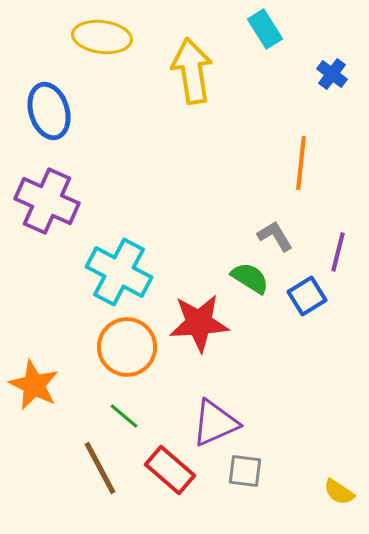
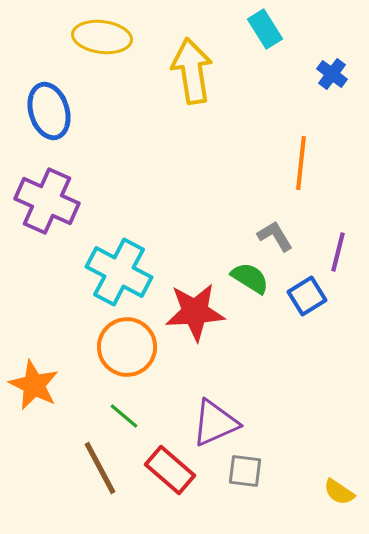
red star: moved 4 px left, 11 px up
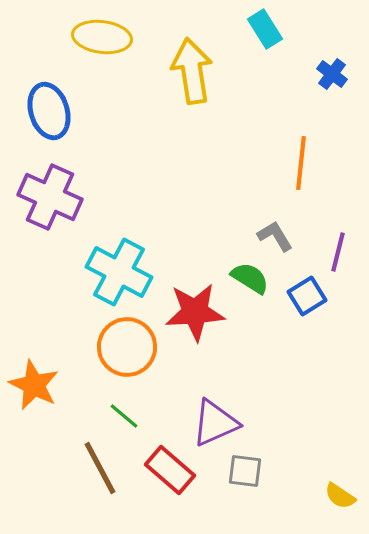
purple cross: moved 3 px right, 4 px up
yellow semicircle: moved 1 px right, 4 px down
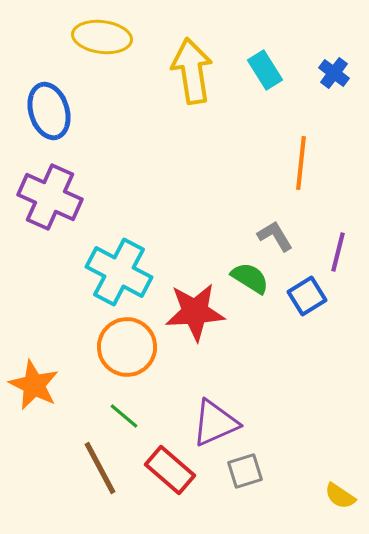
cyan rectangle: moved 41 px down
blue cross: moved 2 px right, 1 px up
gray square: rotated 24 degrees counterclockwise
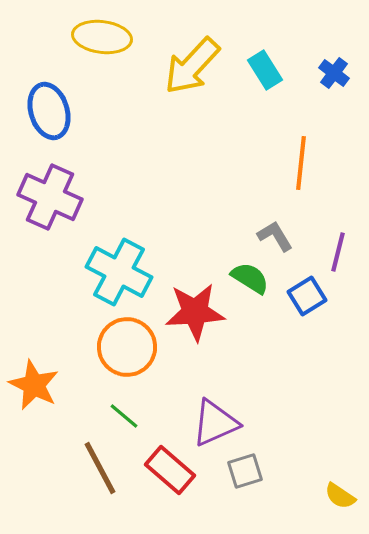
yellow arrow: moved 5 px up; rotated 128 degrees counterclockwise
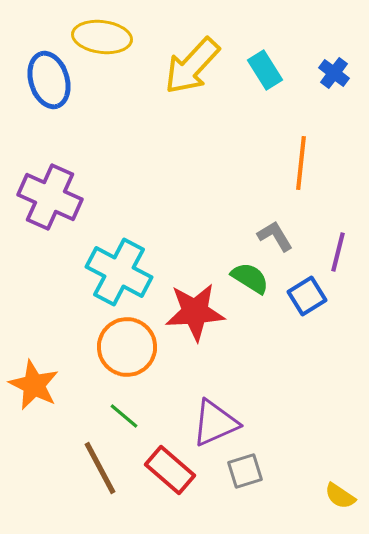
blue ellipse: moved 31 px up
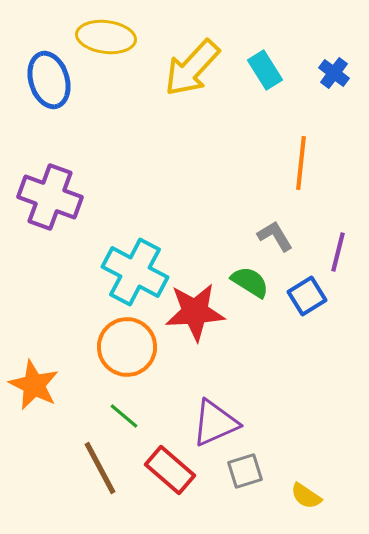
yellow ellipse: moved 4 px right
yellow arrow: moved 2 px down
purple cross: rotated 4 degrees counterclockwise
cyan cross: moved 16 px right
green semicircle: moved 4 px down
yellow semicircle: moved 34 px left
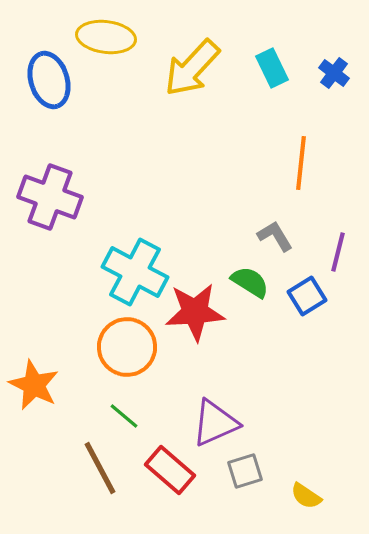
cyan rectangle: moved 7 px right, 2 px up; rotated 6 degrees clockwise
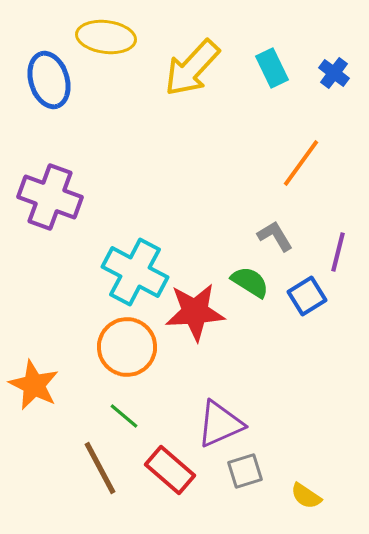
orange line: rotated 30 degrees clockwise
purple triangle: moved 5 px right, 1 px down
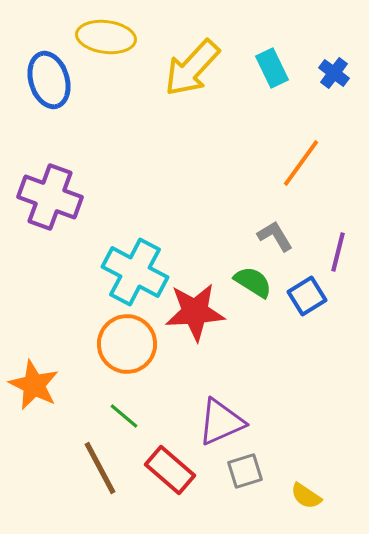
green semicircle: moved 3 px right
orange circle: moved 3 px up
purple triangle: moved 1 px right, 2 px up
